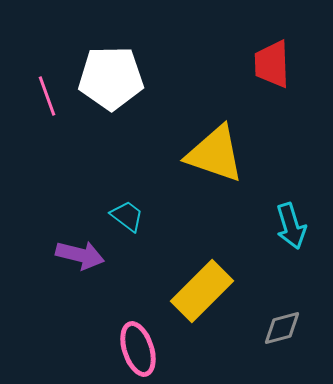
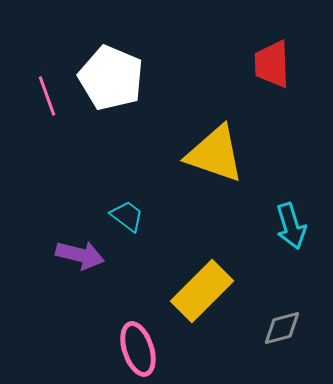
white pentagon: rotated 24 degrees clockwise
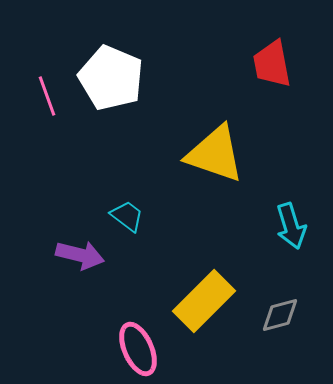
red trapezoid: rotated 9 degrees counterclockwise
yellow rectangle: moved 2 px right, 10 px down
gray diamond: moved 2 px left, 13 px up
pink ellipse: rotated 6 degrees counterclockwise
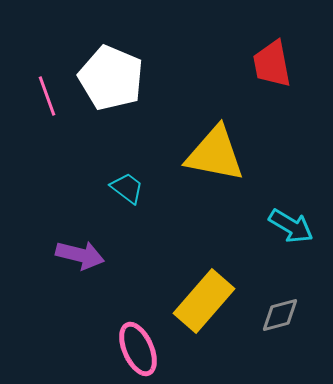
yellow triangle: rotated 8 degrees counterclockwise
cyan trapezoid: moved 28 px up
cyan arrow: rotated 42 degrees counterclockwise
yellow rectangle: rotated 4 degrees counterclockwise
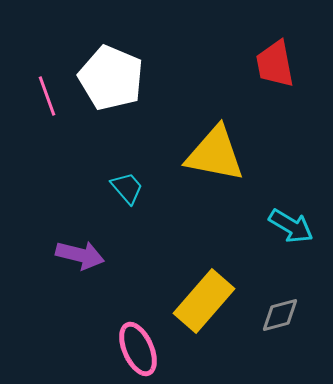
red trapezoid: moved 3 px right
cyan trapezoid: rotated 12 degrees clockwise
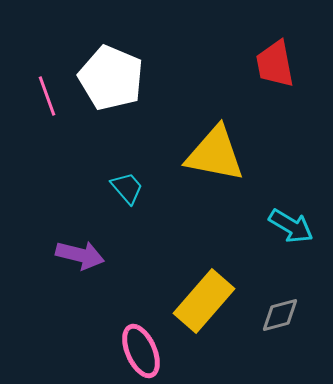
pink ellipse: moved 3 px right, 2 px down
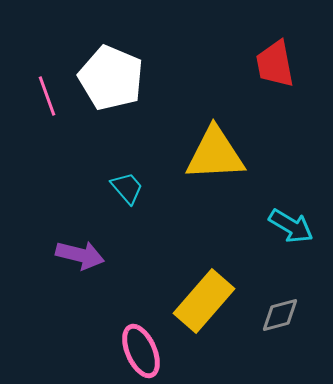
yellow triangle: rotated 14 degrees counterclockwise
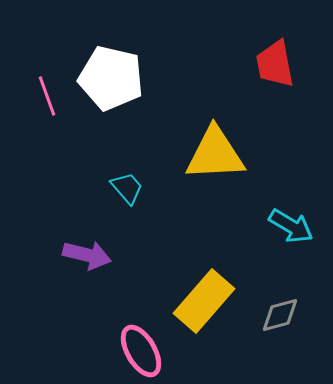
white pentagon: rotated 10 degrees counterclockwise
purple arrow: moved 7 px right
pink ellipse: rotated 6 degrees counterclockwise
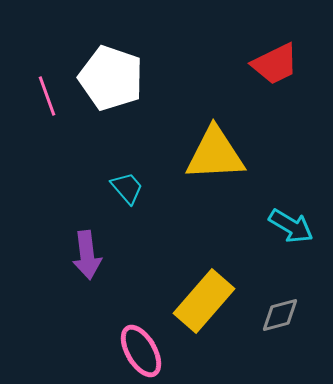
red trapezoid: rotated 105 degrees counterclockwise
white pentagon: rotated 6 degrees clockwise
purple arrow: rotated 69 degrees clockwise
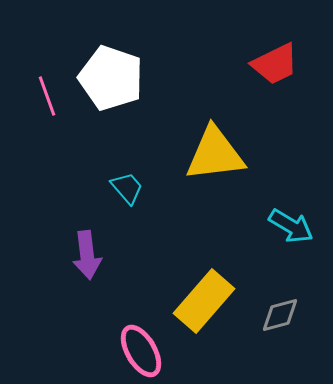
yellow triangle: rotated 4 degrees counterclockwise
